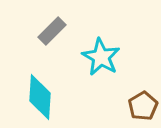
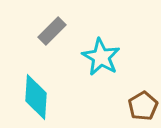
cyan diamond: moved 4 px left
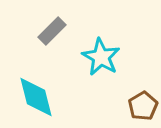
cyan diamond: rotated 18 degrees counterclockwise
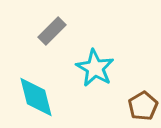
cyan star: moved 6 px left, 11 px down
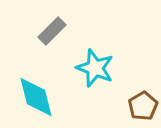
cyan star: rotated 9 degrees counterclockwise
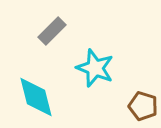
brown pentagon: rotated 24 degrees counterclockwise
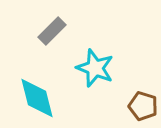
cyan diamond: moved 1 px right, 1 px down
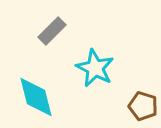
cyan star: rotated 6 degrees clockwise
cyan diamond: moved 1 px left, 1 px up
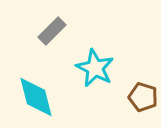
brown pentagon: moved 9 px up
